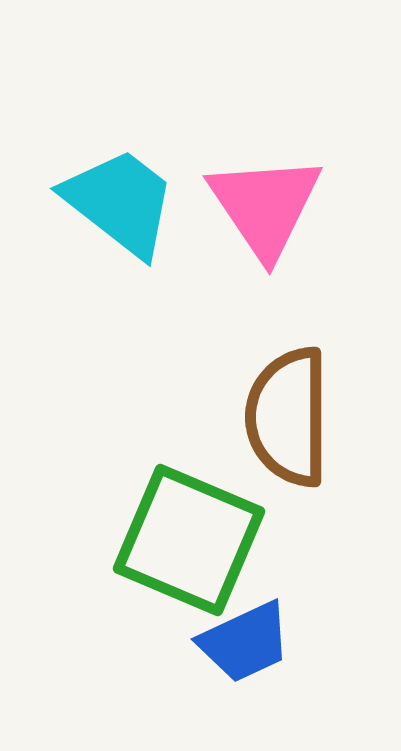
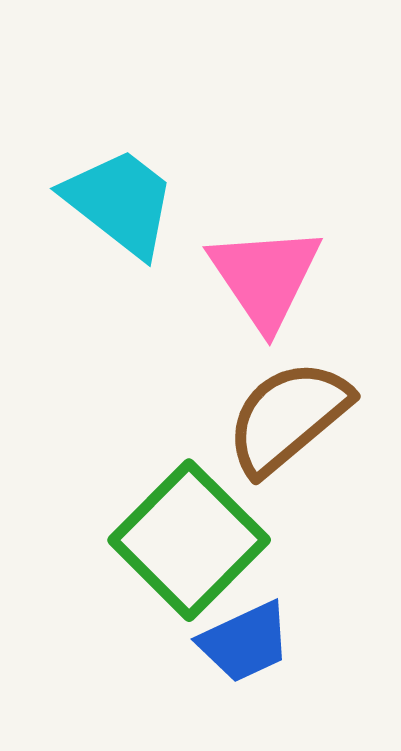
pink triangle: moved 71 px down
brown semicircle: rotated 50 degrees clockwise
green square: rotated 22 degrees clockwise
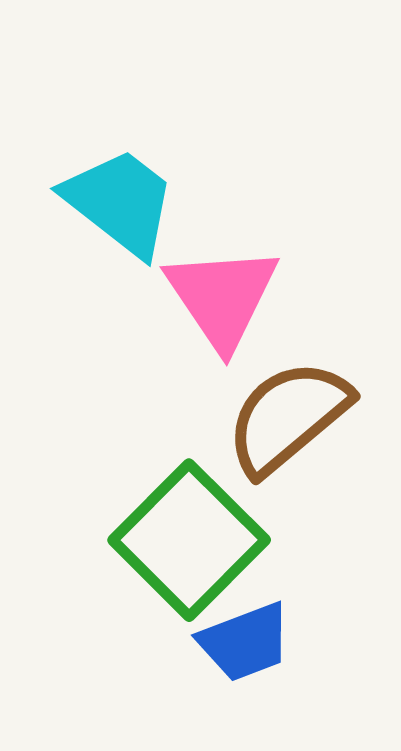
pink triangle: moved 43 px left, 20 px down
blue trapezoid: rotated 4 degrees clockwise
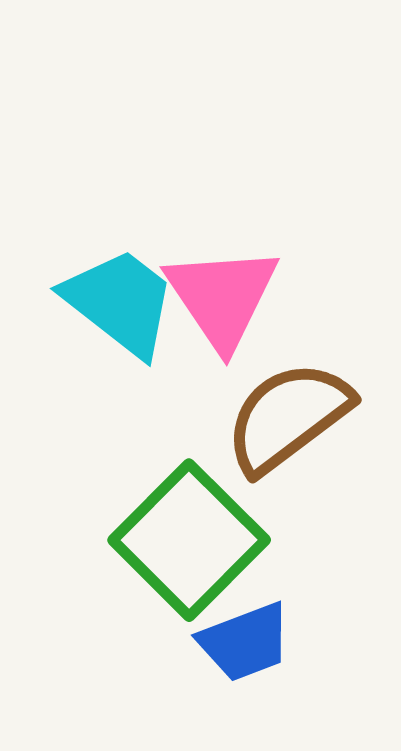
cyan trapezoid: moved 100 px down
brown semicircle: rotated 3 degrees clockwise
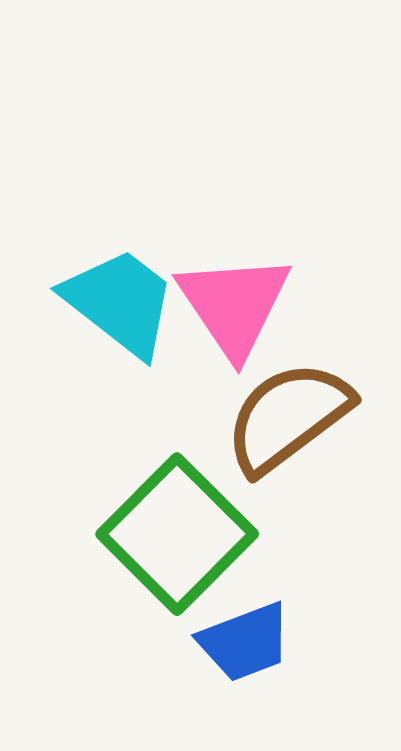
pink triangle: moved 12 px right, 8 px down
green square: moved 12 px left, 6 px up
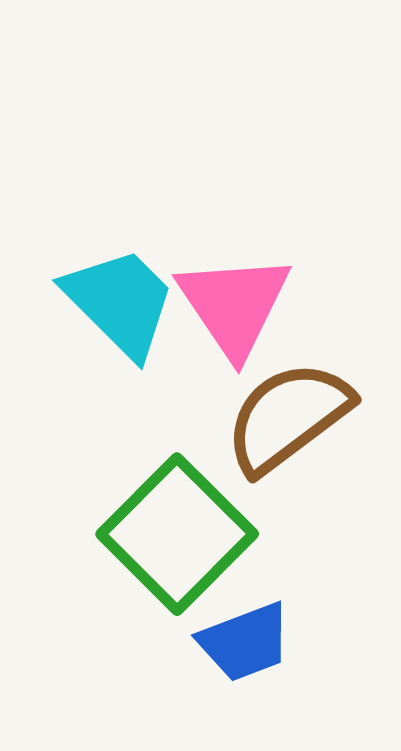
cyan trapezoid: rotated 7 degrees clockwise
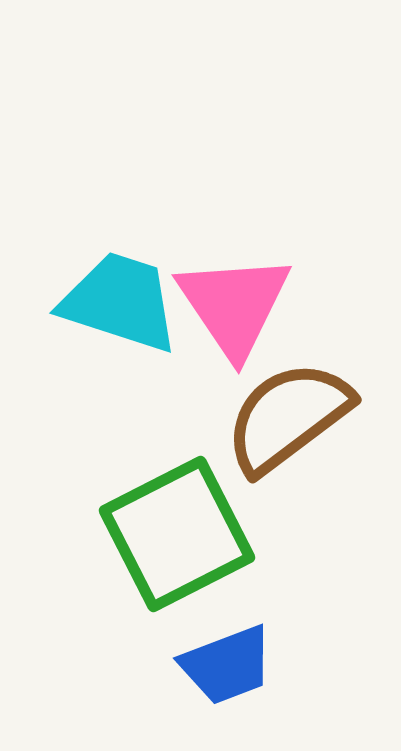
cyan trapezoid: rotated 27 degrees counterclockwise
green square: rotated 18 degrees clockwise
blue trapezoid: moved 18 px left, 23 px down
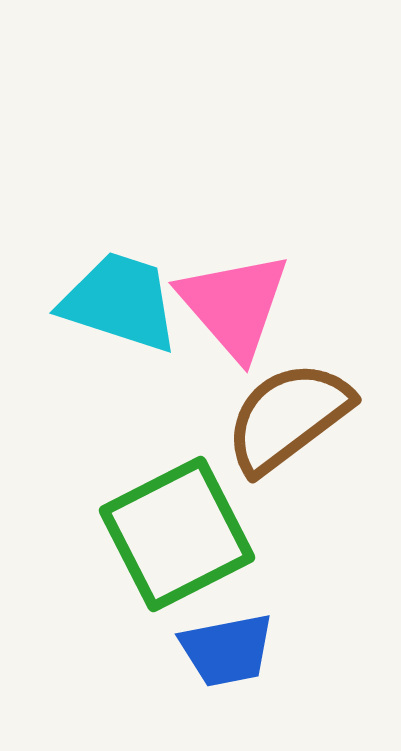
pink triangle: rotated 7 degrees counterclockwise
blue trapezoid: moved 15 px up; rotated 10 degrees clockwise
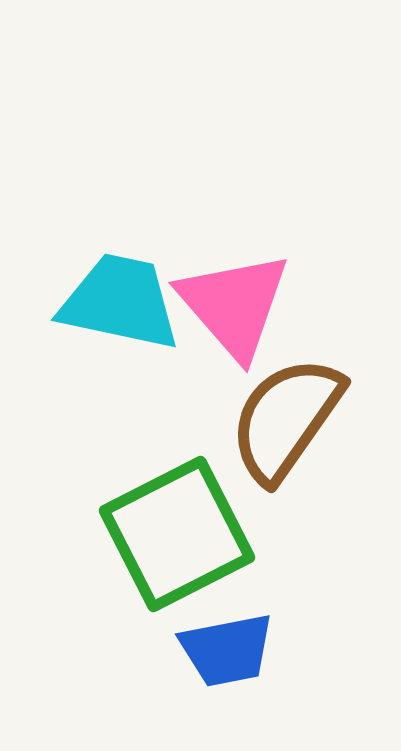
cyan trapezoid: rotated 6 degrees counterclockwise
brown semicircle: moved 2 px left, 2 px down; rotated 18 degrees counterclockwise
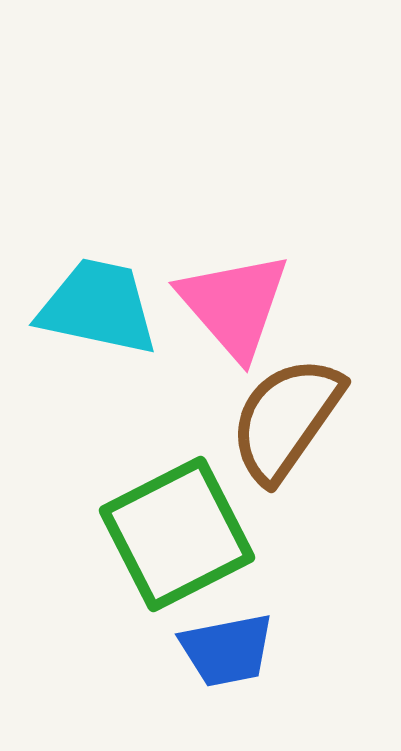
cyan trapezoid: moved 22 px left, 5 px down
